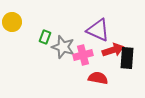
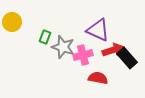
black rectangle: rotated 45 degrees counterclockwise
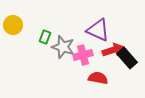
yellow circle: moved 1 px right, 3 px down
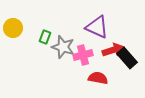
yellow circle: moved 3 px down
purple triangle: moved 1 px left, 3 px up
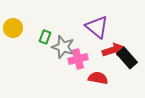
purple triangle: rotated 15 degrees clockwise
pink cross: moved 5 px left, 4 px down
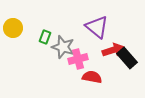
red semicircle: moved 6 px left, 1 px up
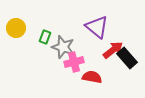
yellow circle: moved 3 px right
red arrow: rotated 20 degrees counterclockwise
pink cross: moved 4 px left, 3 px down
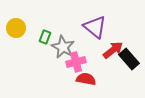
purple triangle: moved 2 px left
gray star: rotated 10 degrees clockwise
black rectangle: moved 2 px right, 1 px down
pink cross: moved 2 px right
red semicircle: moved 6 px left, 2 px down
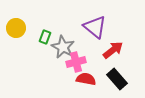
black rectangle: moved 12 px left, 20 px down
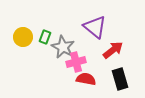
yellow circle: moved 7 px right, 9 px down
black rectangle: moved 3 px right; rotated 25 degrees clockwise
